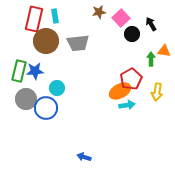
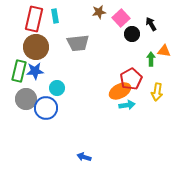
brown circle: moved 10 px left, 6 px down
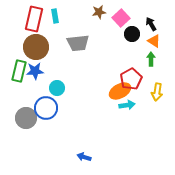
orange triangle: moved 10 px left, 10 px up; rotated 24 degrees clockwise
gray circle: moved 19 px down
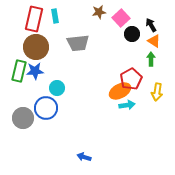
black arrow: moved 1 px down
gray circle: moved 3 px left
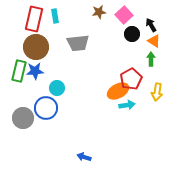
pink square: moved 3 px right, 3 px up
orange ellipse: moved 2 px left
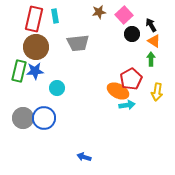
orange ellipse: rotated 55 degrees clockwise
blue circle: moved 2 px left, 10 px down
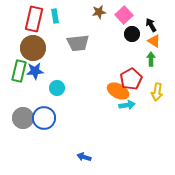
brown circle: moved 3 px left, 1 px down
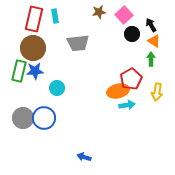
orange ellipse: rotated 40 degrees counterclockwise
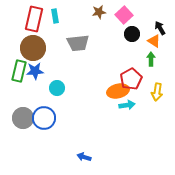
black arrow: moved 9 px right, 3 px down
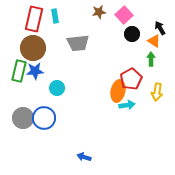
orange ellipse: rotated 65 degrees counterclockwise
